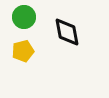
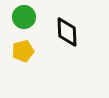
black diamond: rotated 8 degrees clockwise
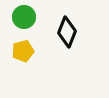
black diamond: rotated 24 degrees clockwise
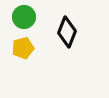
yellow pentagon: moved 3 px up
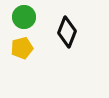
yellow pentagon: moved 1 px left
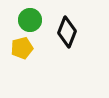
green circle: moved 6 px right, 3 px down
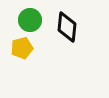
black diamond: moved 5 px up; rotated 16 degrees counterclockwise
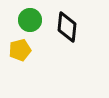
yellow pentagon: moved 2 px left, 2 px down
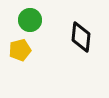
black diamond: moved 14 px right, 10 px down
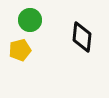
black diamond: moved 1 px right
